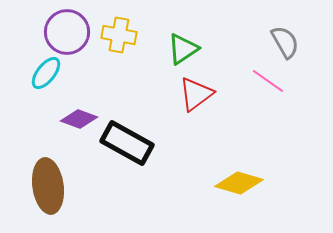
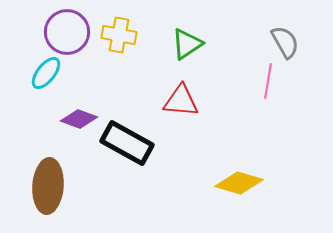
green triangle: moved 4 px right, 5 px up
pink line: rotated 64 degrees clockwise
red triangle: moved 15 px left, 7 px down; rotated 42 degrees clockwise
brown ellipse: rotated 12 degrees clockwise
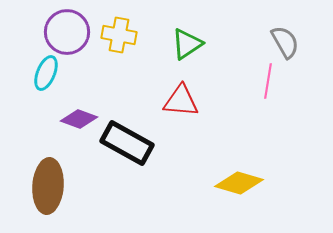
cyan ellipse: rotated 16 degrees counterclockwise
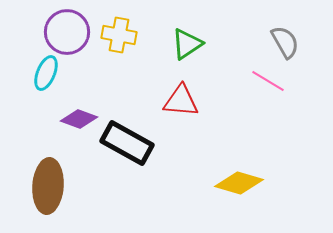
pink line: rotated 68 degrees counterclockwise
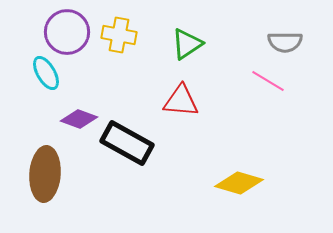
gray semicircle: rotated 120 degrees clockwise
cyan ellipse: rotated 52 degrees counterclockwise
brown ellipse: moved 3 px left, 12 px up
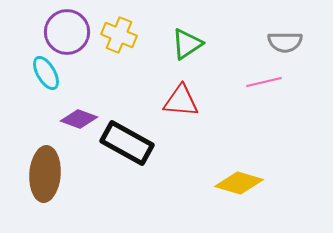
yellow cross: rotated 12 degrees clockwise
pink line: moved 4 px left, 1 px down; rotated 44 degrees counterclockwise
